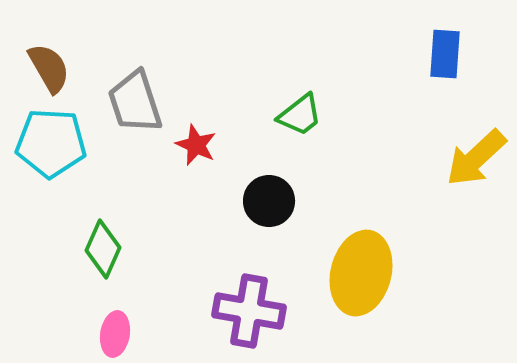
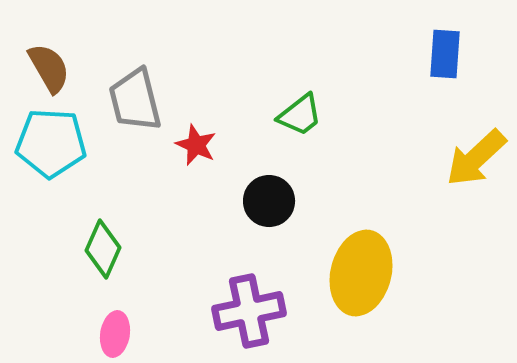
gray trapezoid: moved 2 px up; rotated 4 degrees clockwise
purple cross: rotated 22 degrees counterclockwise
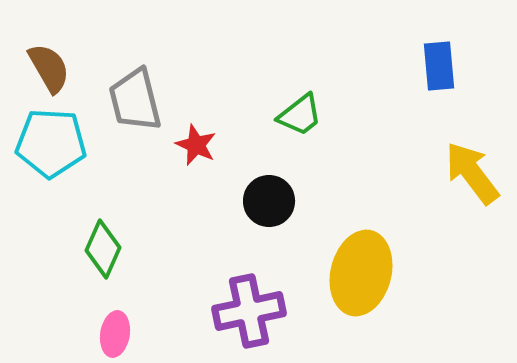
blue rectangle: moved 6 px left, 12 px down; rotated 9 degrees counterclockwise
yellow arrow: moved 4 px left, 15 px down; rotated 96 degrees clockwise
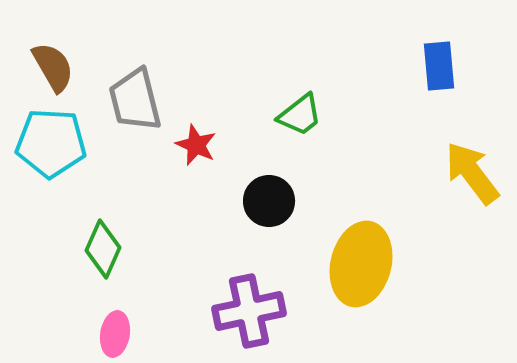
brown semicircle: moved 4 px right, 1 px up
yellow ellipse: moved 9 px up
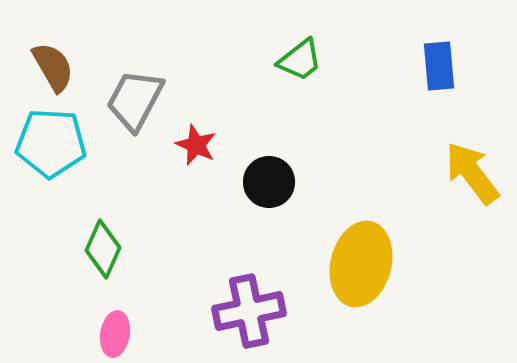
gray trapezoid: rotated 42 degrees clockwise
green trapezoid: moved 55 px up
black circle: moved 19 px up
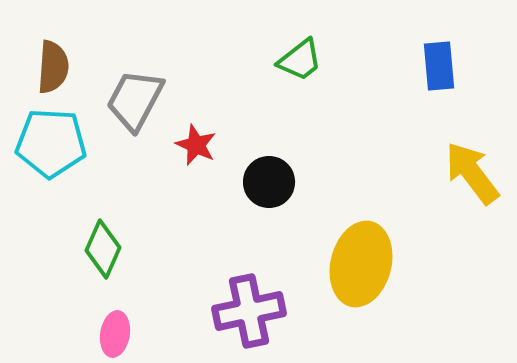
brown semicircle: rotated 34 degrees clockwise
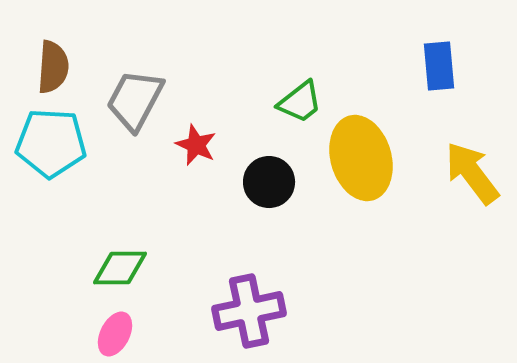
green trapezoid: moved 42 px down
green diamond: moved 17 px right, 19 px down; rotated 66 degrees clockwise
yellow ellipse: moved 106 px up; rotated 30 degrees counterclockwise
pink ellipse: rotated 18 degrees clockwise
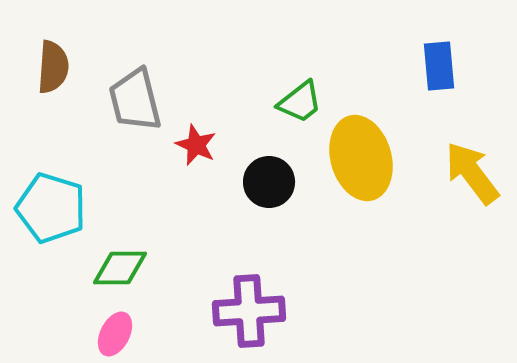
gray trapezoid: rotated 42 degrees counterclockwise
cyan pentagon: moved 65 px down; rotated 14 degrees clockwise
purple cross: rotated 8 degrees clockwise
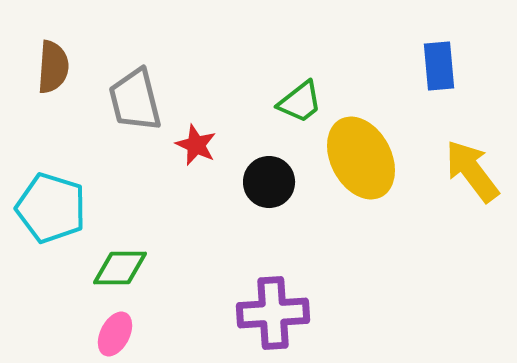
yellow ellipse: rotated 12 degrees counterclockwise
yellow arrow: moved 2 px up
purple cross: moved 24 px right, 2 px down
